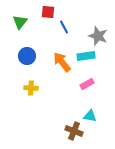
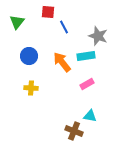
green triangle: moved 3 px left
blue circle: moved 2 px right
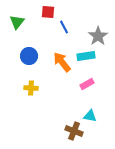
gray star: rotated 18 degrees clockwise
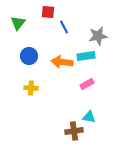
green triangle: moved 1 px right, 1 px down
gray star: rotated 24 degrees clockwise
orange arrow: rotated 45 degrees counterclockwise
cyan triangle: moved 1 px left, 1 px down
brown cross: rotated 30 degrees counterclockwise
